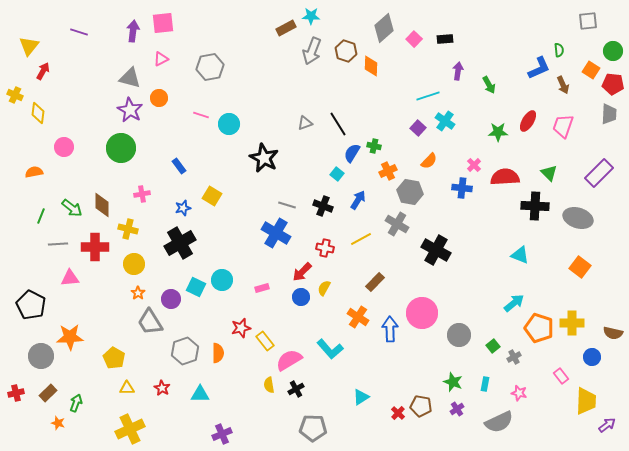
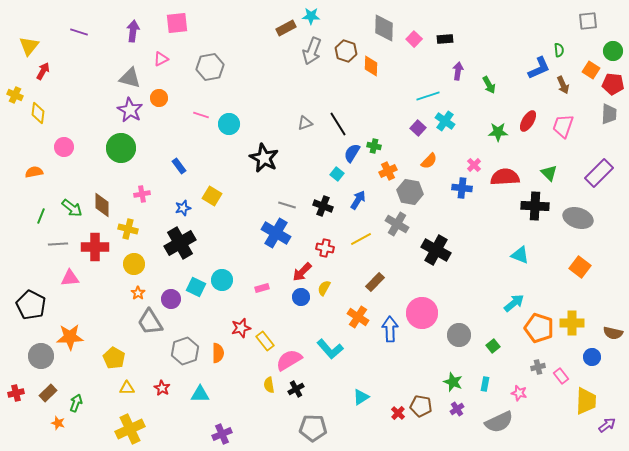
pink square at (163, 23): moved 14 px right
gray diamond at (384, 28): rotated 48 degrees counterclockwise
gray cross at (514, 357): moved 24 px right, 10 px down; rotated 16 degrees clockwise
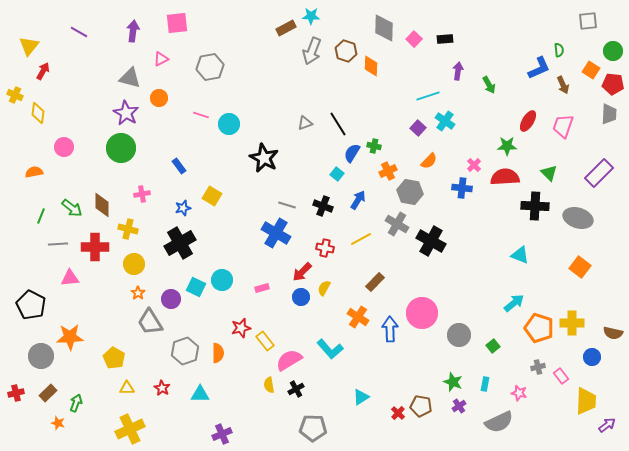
purple line at (79, 32): rotated 12 degrees clockwise
purple star at (130, 110): moved 4 px left, 3 px down
green star at (498, 132): moved 9 px right, 14 px down
black cross at (436, 250): moved 5 px left, 9 px up
purple cross at (457, 409): moved 2 px right, 3 px up
